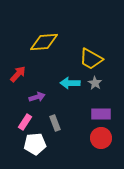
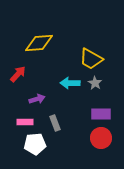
yellow diamond: moved 5 px left, 1 px down
purple arrow: moved 2 px down
pink rectangle: rotated 56 degrees clockwise
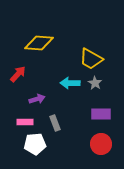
yellow diamond: rotated 8 degrees clockwise
red circle: moved 6 px down
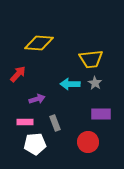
yellow trapezoid: rotated 35 degrees counterclockwise
cyan arrow: moved 1 px down
red circle: moved 13 px left, 2 px up
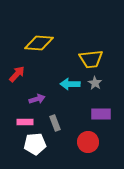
red arrow: moved 1 px left
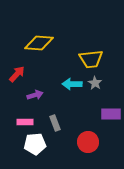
cyan arrow: moved 2 px right
purple arrow: moved 2 px left, 4 px up
purple rectangle: moved 10 px right
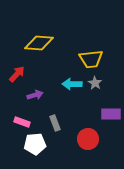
pink rectangle: moved 3 px left; rotated 21 degrees clockwise
red circle: moved 3 px up
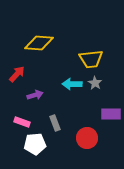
red circle: moved 1 px left, 1 px up
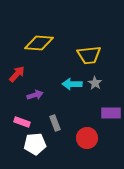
yellow trapezoid: moved 2 px left, 4 px up
purple rectangle: moved 1 px up
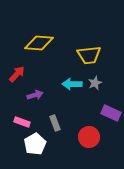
gray star: rotated 16 degrees clockwise
purple rectangle: rotated 24 degrees clockwise
red circle: moved 2 px right, 1 px up
white pentagon: rotated 25 degrees counterclockwise
